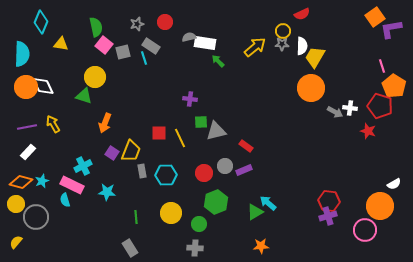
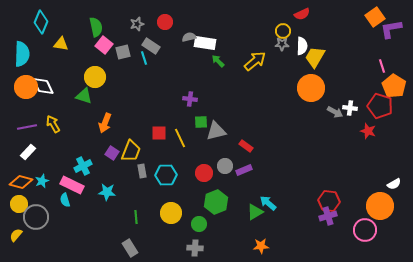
yellow arrow at (255, 47): moved 14 px down
yellow circle at (16, 204): moved 3 px right
yellow semicircle at (16, 242): moved 7 px up
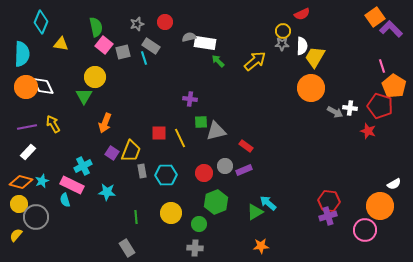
purple L-shape at (391, 29): rotated 55 degrees clockwise
green triangle at (84, 96): rotated 42 degrees clockwise
gray rectangle at (130, 248): moved 3 px left
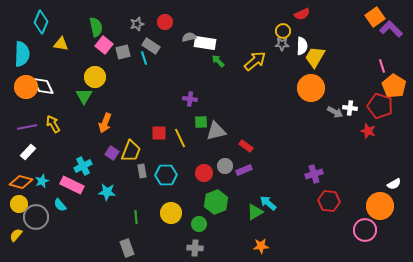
cyan semicircle at (65, 200): moved 5 px left, 5 px down; rotated 24 degrees counterclockwise
purple cross at (328, 216): moved 14 px left, 42 px up
gray rectangle at (127, 248): rotated 12 degrees clockwise
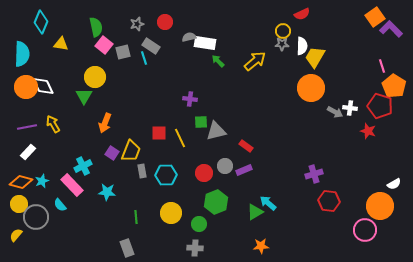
pink rectangle at (72, 185): rotated 20 degrees clockwise
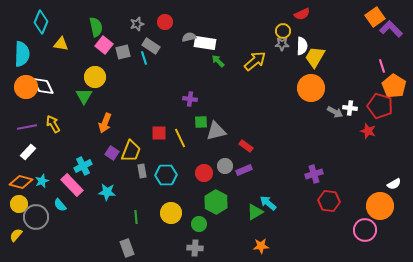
green hexagon at (216, 202): rotated 10 degrees counterclockwise
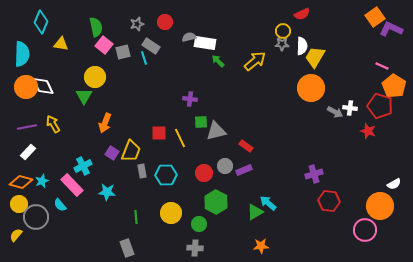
purple L-shape at (391, 29): rotated 20 degrees counterclockwise
pink line at (382, 66): rotated 48 degrees counterclockwise
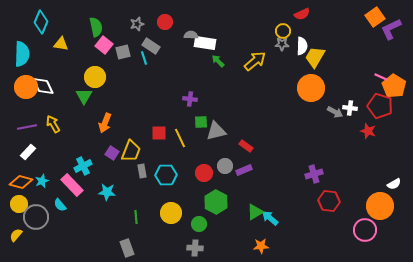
purple L-shape at (391, 29): rotated 50 degrees counterclockwise
gray semicircle at (189, 37): moved 2 px right, 2 px up; rotated 16 degrees clockwise
pink line at (382, 66): moved 1 px left, 11 px down
cyan arrow at (268, 203): moved 2 px right, 15 px down
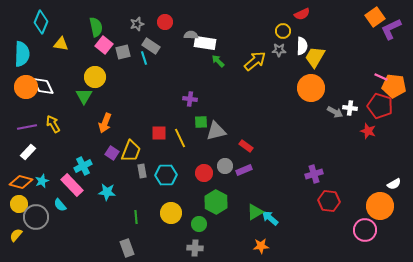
gray star at (282, 44): moved 3 px left, 6 px down
orange pentagon at (394, 86): rotated 25 degrees counterclockwise
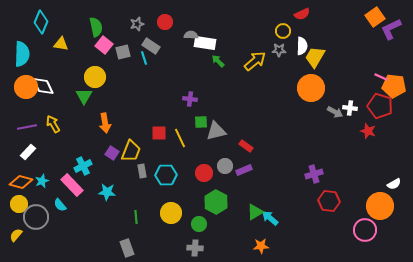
orange arrow at (105, 123): rotated 30 degrees counterclockwise
